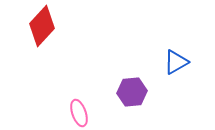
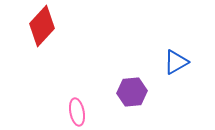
pink ellipse: moved 2 px left, 1 px up; rotated 8 degrees clockwise
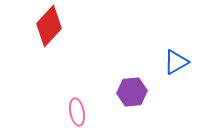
red diamond: moved 7 px right
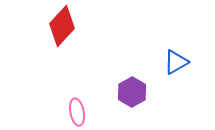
red diamond: moved 13 px right
purple hexagon: rotated 24 degrees counterclockwise
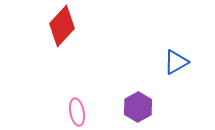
purple hexagon: moved 6 px right, 15 px down
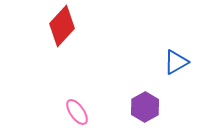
purple hexagon: moved 7 px right
pink ellipse: rotated 24 degrees counterclockwise
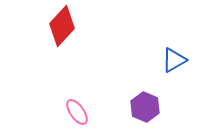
blue triangle: moved 2 px left, 2 px up
purple hexagon: rotated 8 degrees counterclockwise
